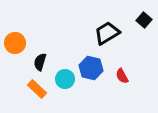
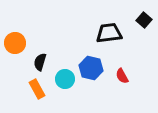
black trapezoid: moved 2 px right; rotated 24 degrees clockwise
orange rectangle: rotated 18 degrees clockwise
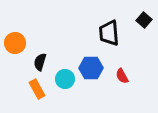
black trapezoid: rotated 88 degrees counterclockwise
blue hexagon: rotated 15 degrees counterclockwise
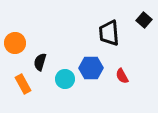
orange rectangle: moved 14 px left, 5 px up
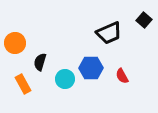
black trapezoid: rotated 108 degrees counterclockwise
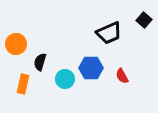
orange circle: moved 1 px right, 1 px down
orange rectangle: rotated 42 degrees clockwise
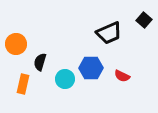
red semicircle: rotated 35 degrees counterclockwise
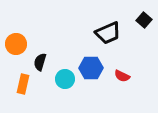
black trapezoid: moved 1 px left
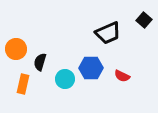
orange circle: moved 5 px down
